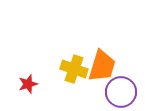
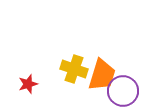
orange trapezoid: moved 9 px down
purple circle: moved 2 px right, 1 px up
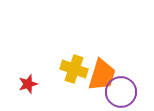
purple circle: moved 2 px left, 1 px down
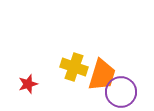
yellow cross: moved 2 px up
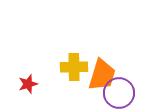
yellow cross: rotated 20 degrees counterclockwise
purple circle: moved 2 px left, 1 px down
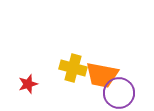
yellow cross: moved 1 px left, 1 px down; rotated 16 degrees clockwise
orange trapezoid: rotated 84 degrees clockwise
